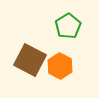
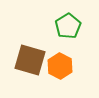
brown square: rotated 12 degrees counterclockwise
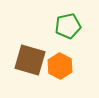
green pentagon: rotated 20 degrees clockwise
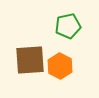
brown square: rotated 20 degrees counterclockwise
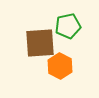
brown square: moved 10 px right, 17 px up
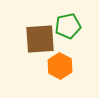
brown square: moved 4 px up
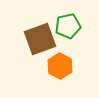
brown square: rotated 16 degrees counterclockwise
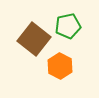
brown square: moved 6 px left; rotated 32 degrees counterclockwise
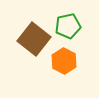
orange hexagon: moved 4 px right, 5 px up
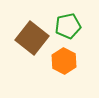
brown square: moved 2 px left, 1 px up
